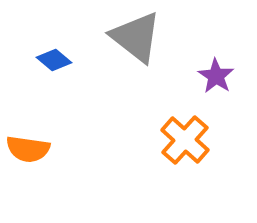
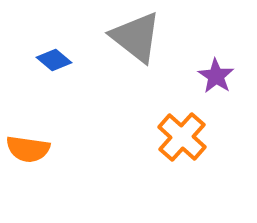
orange cross: moved 3 px left, 3 px up
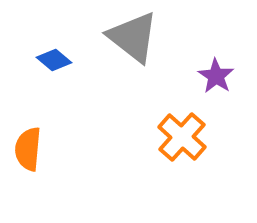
gray triangle: moved 3 px left
orange semicircle: rotated 87 degrees clockwise
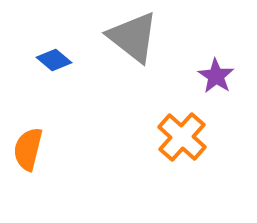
orange semicircle: rotated 9 degrees clockwise
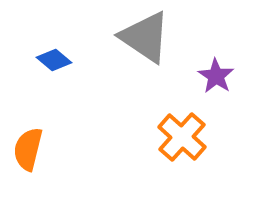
gray triangle: moved 12 px right; rotated 4 degrees counterclockwise
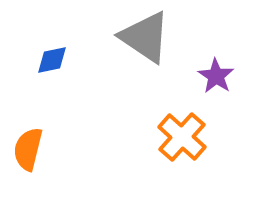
blue diamond: moved 2 px left; rotated 52 degrees counterclockwise
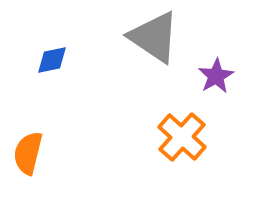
gray triangle: moved 9 px right
purple star: rotated 9 degrees clockwise
orange semicircle: moved 4 px down
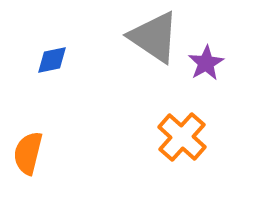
purple star: moved 10 px left, 13 px up
